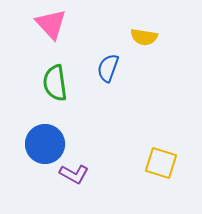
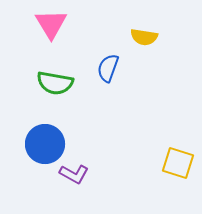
pink triangle: rotated 12 degrees clockwise
green semicircle: rotated 72 degrees counterclockwise
yellow square: moved 17 px right
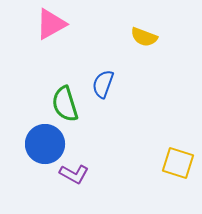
pink triangle: rotated 32 degrees clockwise
yellow semicircle: rotated 12 degrees clockwise
blue semicircle: moved 5 px left, 16 px down
green semicircle: moved 10 px right, 21 px down; rotated 63 degrees clockwise
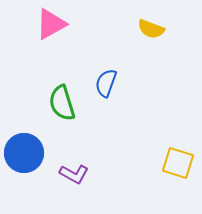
yellow semicircle: moved 7 px right, 8 px up
blue semicircle: moved 3 px right, 1 px up
green semicircle: moved 3 px left, 1 px up
blue circle: moved 21 px left, 9 px down
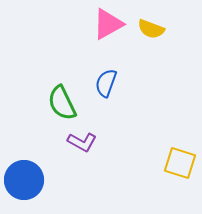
pink triangle: moved 57 px right
green semicircle: rotated 9 degrees counterclockwise
blue circle: moved 27 px down
yellow square: moved 2 px right
purple L-shape: moved 8 px right, 32 px up
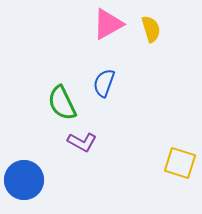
yellow semicircle: rotated 128 degrees counterclockwise
blue semicircle: moved 2 px left
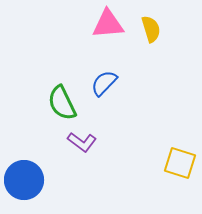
pink triangle: rotated 24 degrees clockwise
blue semicircle: rotated 24 degrees clockwise
purple L-shape: rotated 8 degrees clockwise
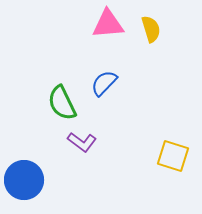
yellow square: moved 7 px left, 7 px up
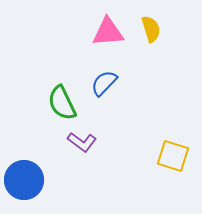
pink triangle: moved 8 px down
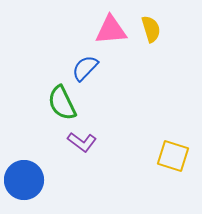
pink triangle: moved 3 px right, 2 px up
blue semicircle: moved 19 px left, 15 px up
